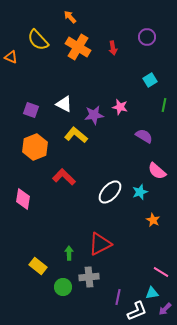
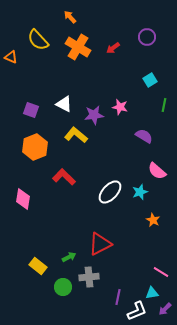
red arrow: rotated 64 degrees clockwise
green arrow: moved 4 px down; rotated 64 degrees clockwise
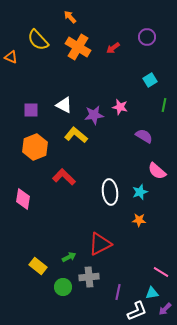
white triangle: moved 1 px down
purple square: rotated 21 degrees counterclockwise
white ellipse: rotated 50 degrees counterclockwise
orange star: moved 14 px left; rotated 24 degrees counterclockwise
purple line: moved 5 px up
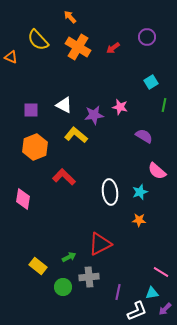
cyan square: moved 1 px right, 2 px down
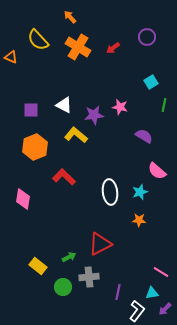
white L-shape: rotated 30 degrees counterclockwise
